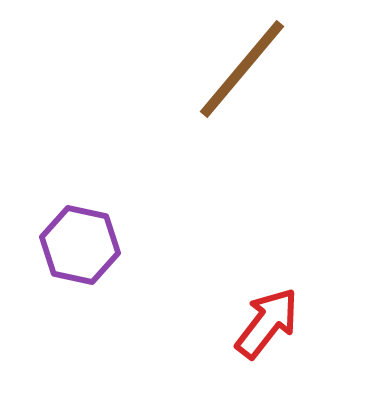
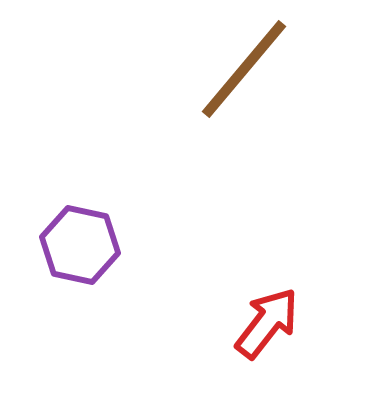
brown line: moved 2 px right
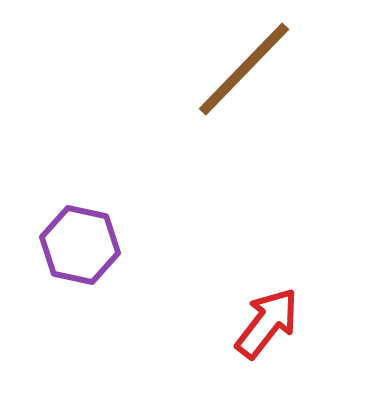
brown line: rotated 4 degrees clockwise
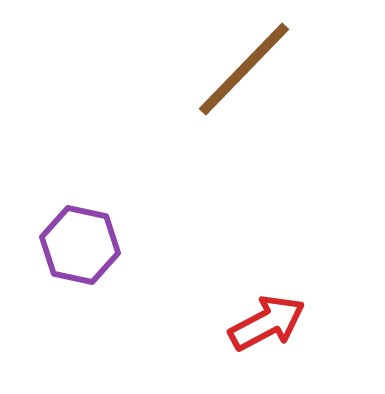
red arrow: rotated 24 degrees clockwise
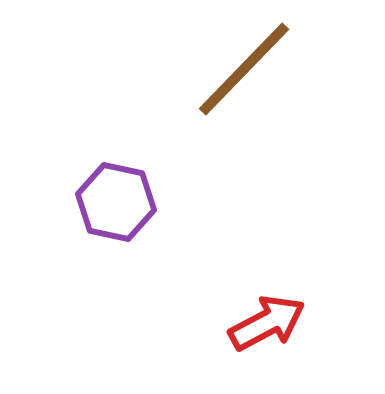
purple hexagon: moved 36 px right, 43 px up
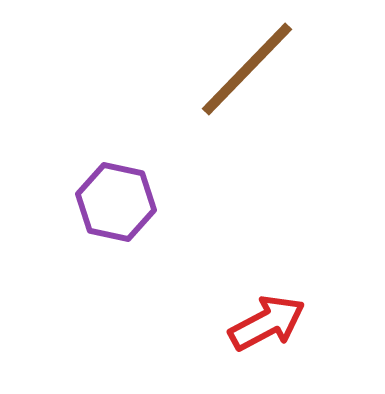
brown line: moved 3 px right
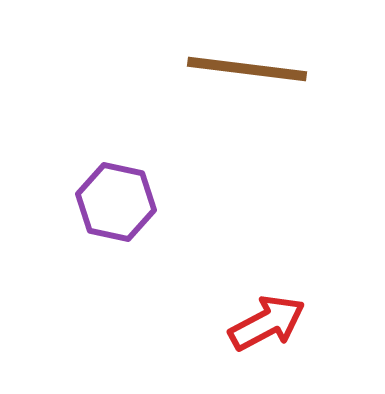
brown line: rotated 53 degrees clockwise
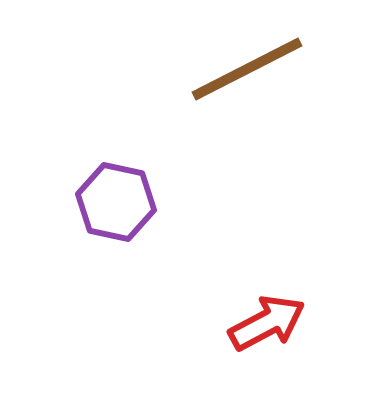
brown line: rotated 34 degrees counterclockwise
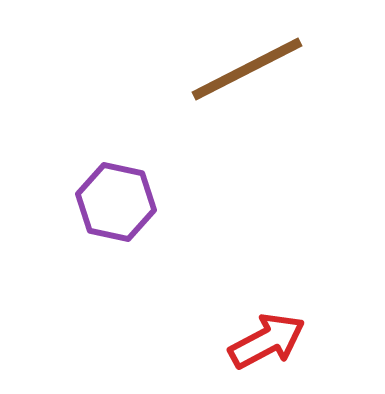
red arrow: moved 18 px down
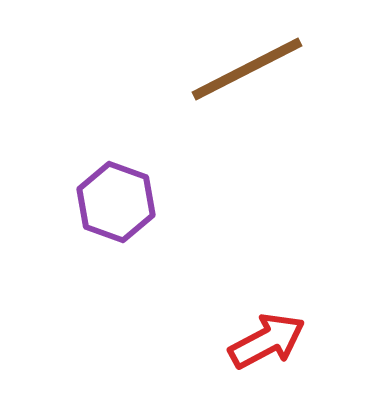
purple hexagon: rotated 8 degrees clockwise
